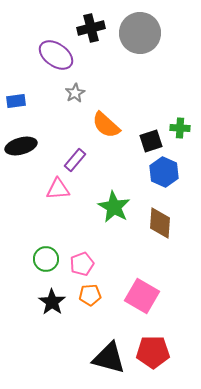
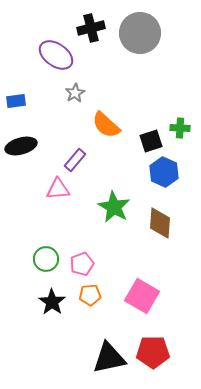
black triangle: rotated 27 degrees counterclockwise
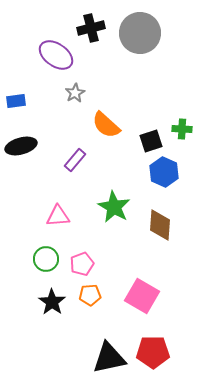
green cross: moved 2 px right, 1 px down
pink triangle: moved 27 px down
brown diamond: moved 2 px down
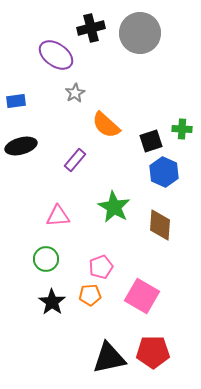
pink pentagon: moved 19 px right, 3 px down
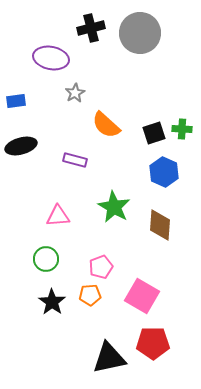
purple ellipse: moved 5 px left, 3 px down; rotated 24 degrees counterclockwise
black square: moved 3 px right, 8 px up
purple rectangle: rotated 65 degrees clockwise
red pentagon: moved 9 px up
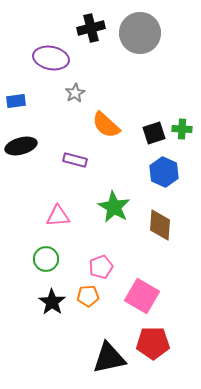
orange pentagon: moved 2 px left, 1 px down
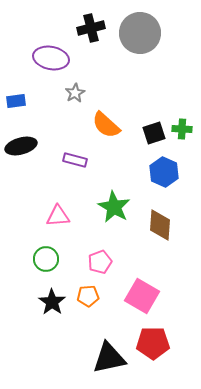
pink pentagon: moved 1 px left, 5 px up
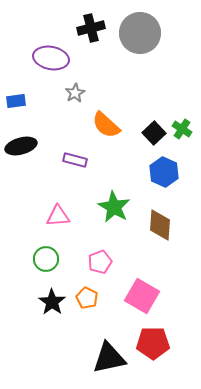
green cross: rotated 30 degrees clockwise
black square: rotated 25 degrees counterclockwise
orange pentagon: moved 1 px left, 2 px down; rotated 30 degrees clockwise
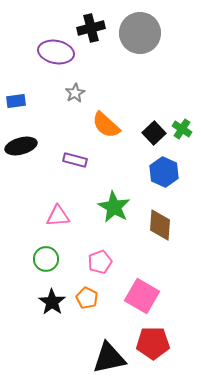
purple ellipse: moved 5 px right, 6 px up
